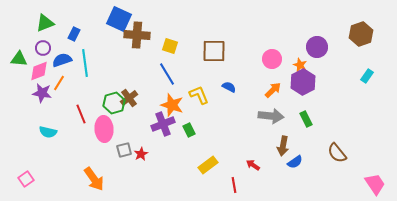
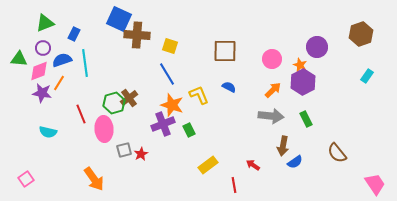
brown square at (214, 51): moved 11 px right
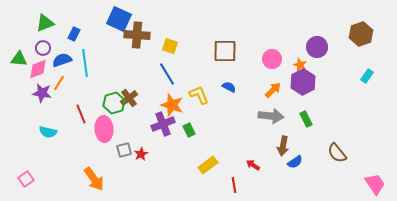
pink diamond at (39, 71): moved 1 px left, 2 px up
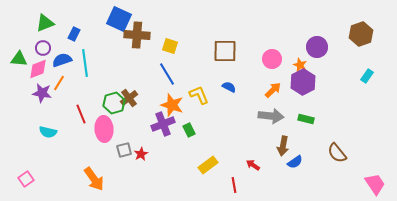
green rectangle at (306, 119): rotated 49 degrees counterclockwise
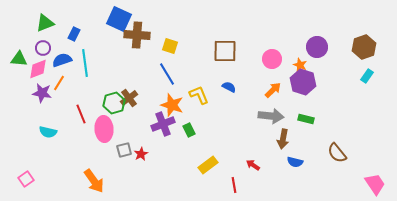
brown hexagon at (361, 34): moved 3 px right, 13 px down
purple hexagon at (303, 82): rotated 15 degrees counterclockwise
brown arrow at (283, 146): moved 7 px up
blue semicircle at (295, 162): rotated 49 degrees clockwise
orange arrow at (94, 179): moved 2 px down
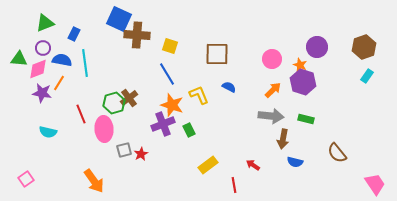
brown square at (225, 51): moved 8 px left, 3 px down
blue semicircle at (62, 60): rotated 30 degrees clockwise
